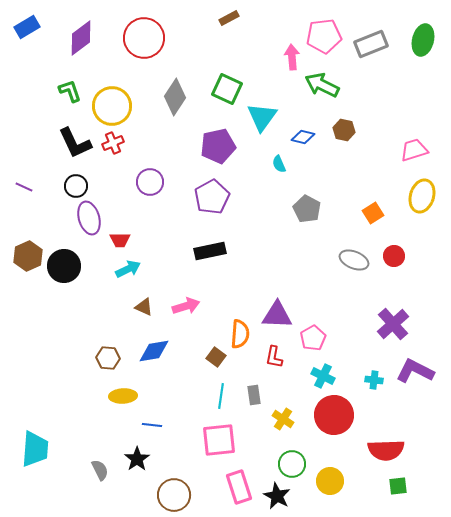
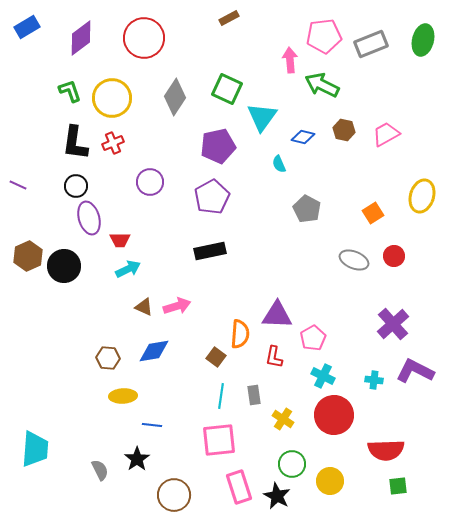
pink arrow at (292, 57): moved 2 px left, 3 px down
yellow circle at (112, 106): moved 8 px up
black L-shape at (75, 143): rotated 33 degrees clockwise
pink trapezoid at (414, 150): moved 28 px left, 16 px up; rotated 12 degrees counterclockwise
purple line at (24, 187): moved 6 px left, 2 px up
pink arrow at (186, 306): moved 9 px left
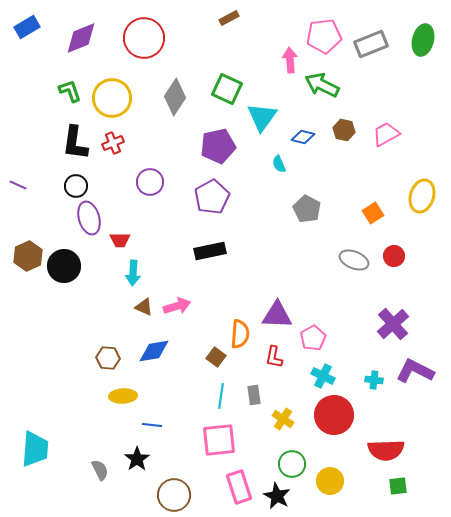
purple diamond at (81, 38): rotated 15 degrees clockwise
cyan arrow at (128, 269): moved 5 px right, 4 px down; rotated 120 degrees clockwise
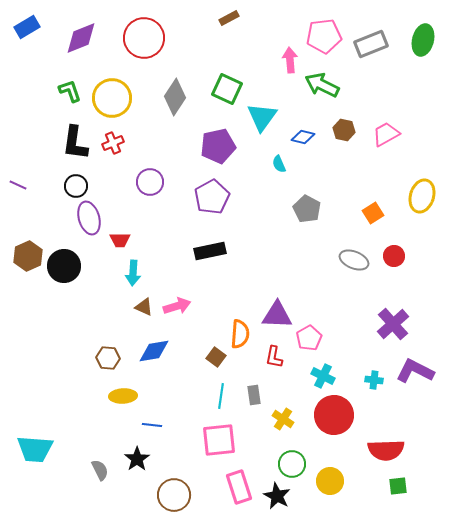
pink pentagon at (313, 338): moved 4 px left
cyan trapezoid at (35, 449): rotated 90 degrees clockwise
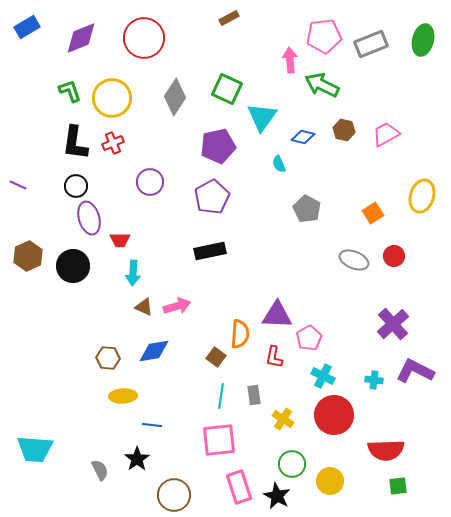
black circle at (64, 266): moved 9 px right
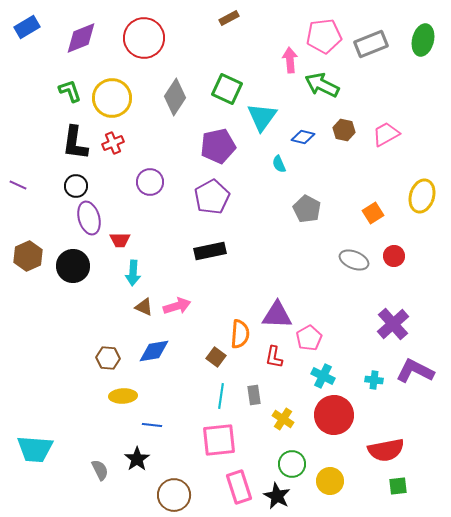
red semicircle at (386, 450): rotated 9 degrees counterclockwise
